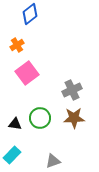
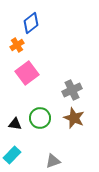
blue diamond: moved 1 px right, 9 px down
brown star: rotated 25 degrees clockwise
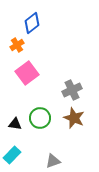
blue diamond: moved 1 px right
